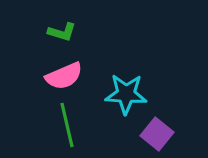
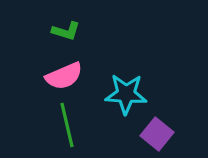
green L-shape: moved 4 px right, 1 px up
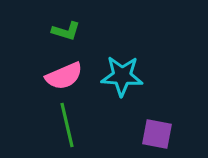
cyan star: moved 4 px left, 18 px up
purple square: rotated 28 degrees counterclockwise
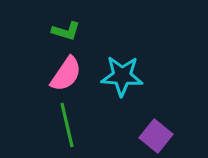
pink semicircle: moved 2 px right, 2 px up; rotated 33 degrees counterclockwise
purple square: moved 1 px left, 2 px down; rotated 28 degrees clockwise
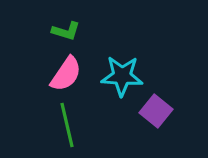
purple square: moved 25 px up
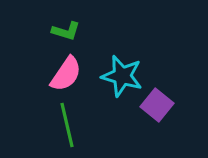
cyan star: rotated 12 degrees clockwise
purple square: moved 1 px right, 6 px up
